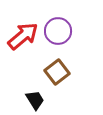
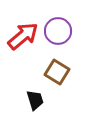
brown square: rotated 20 degrees counterclockwise
black trapezoid: rotated 15 degrees clockwise
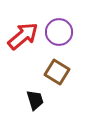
purple circle: moved 1 px right, 1 px down
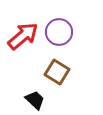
black trapezoid: rotated 30 degrees counterclockwise
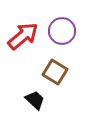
purple circle: moved 3 px right, 1 px up
brown square: moved 2 px left
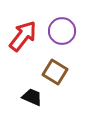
red arrow: rotated 12 degrees counterclockwise
black trapezoid: moved 3 px left, 3 px up; rotated 20 degrees counterclockwise
